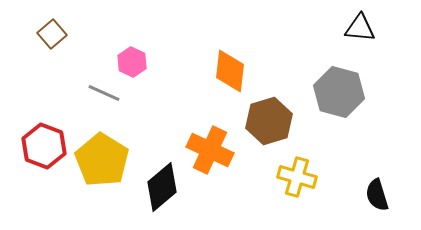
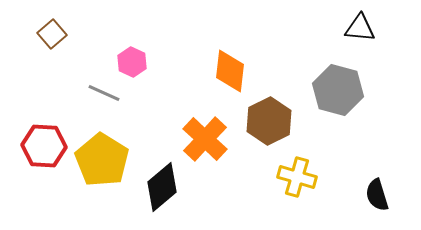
gray hexagon: moved 1 px left, 2 px up
brown hexagon: rotated 9 degrees counterclockwise
red hexagon: rotated 18 degrees counterclockwise
orange cross: moved 5 px left, 11 px up; rotated 18 degrees clockwise
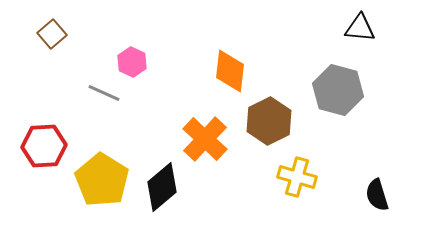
red hexagon: rotated 6 degrees counterclockwise
yellow pentagon: moved 20 px down
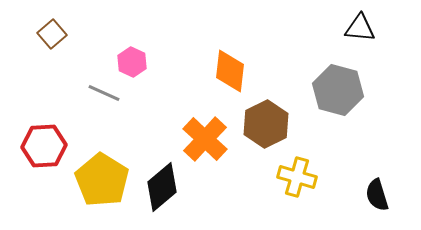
brown hexagon: moved 3 px left, 3 px down
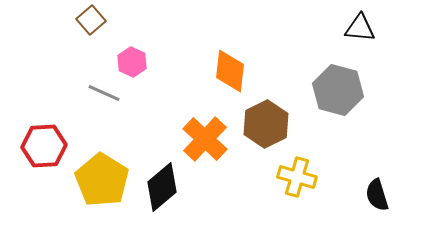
brown square: moved 39 px right, 14 px up
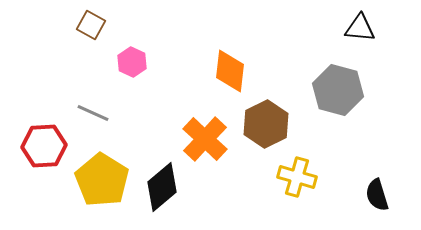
brown square: moved 5 px down; rotated 20 degrees counterclockwise
gray line: moved 11 px left, 20 px down
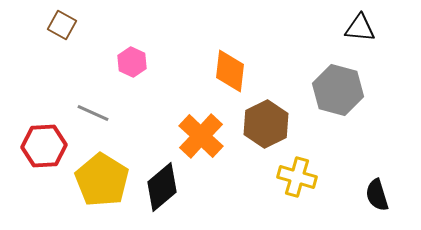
brown square: moved 29 px left
orange cross: moved 4 px left, 3 px up
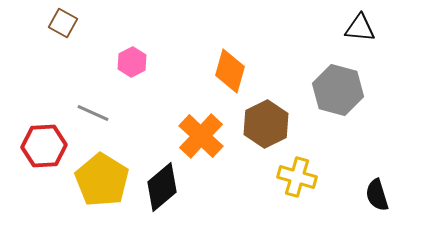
brown square: moved 1 px right, 2 px up
pink hexagon: rotated 8 degrees clockwise
orange diamond: rotated 9 degrees clockwise
